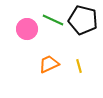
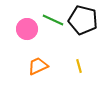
orange trapezoid: moved 11 px left, 2 px down
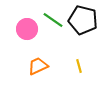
green line: rotated 10 degrees clockwise
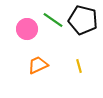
orange trapezoid: moved 1 px up
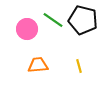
orange trapezoid: rotated 20 degrees clockwise
